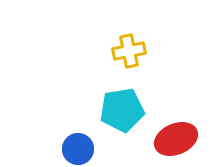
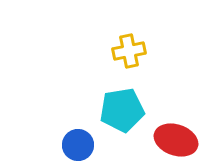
red ellipse: moved 1 px down; rotated 42 degrees clockwise
blue circle: moved 4 px up
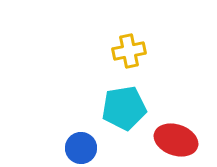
cyan pentagon: moved 2 px right, 2 px up
blue circle: moved 3 px right, 3 px down
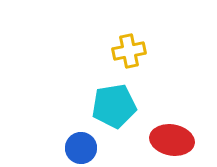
cyan pentagon: moved 10 px left, 2 px up
red ellipse: moved 4 px left; rotated 9 degrees counterclockwise
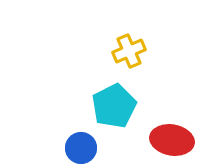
yellow cross: rotated 12 degrees counterclockwise
cyan pentagon: rotated 18 degrees counterclockwise
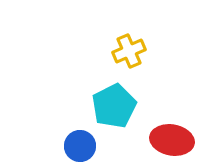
blue circle: moved 1 px left, 2 px up
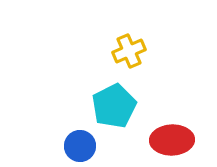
red ellipse: rotated 12 degrees counterclockwise
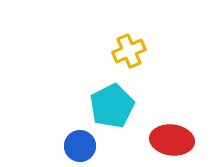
cyan pentagon: moved 2 px left
red ellipse: rotated 9 degrees clockwise
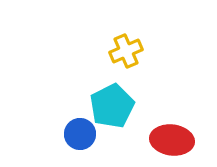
yellow cross: moved 3 px left
blue circle: moved 12 px up
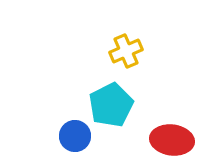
cyan pentagon: moved 1 px left, 1 px up
blue circle: moved 5 px left, 2 px down
